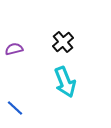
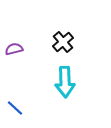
cyan arrow: rotated 20 degrees clockwise
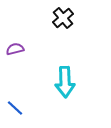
black cross: moved 24 px up
purple semicircle: moved 1 px right
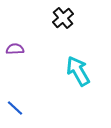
purple semicircle: rotated 12 degrees clockwise
cyan arrow: moved 13 px right, 11 px up; rotated 152 degrees clockwise
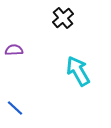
purple semicircle: moved 1 px left, 1 px down
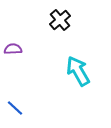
black cross: moved 3 px left, 2 px down
purple semicircle: moved 1 px left, 1 px up
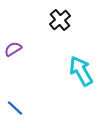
purple semicircle: rotated 30 degrees counterclockwise
cyan arrow: moved 3 px right
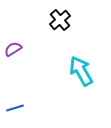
blue line: rotated 60 degrees counterclockwise
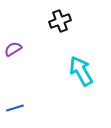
black cross: moved 1 px down; rotated 20 degrees clockwise
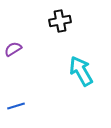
black cross: rotated 10 degrees clockwise
blue line: moved 1 px right, 2 px up
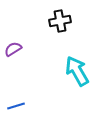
cyan arrow: moved 4 px left
